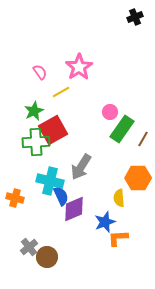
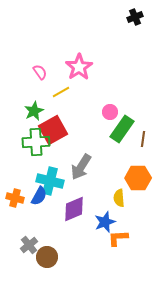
brown line: rotated 21 degrees counterclockwise
blue semicircle: moved 22 px left; rotated 54 degrees clockwise
gray cross: moved 2 px up
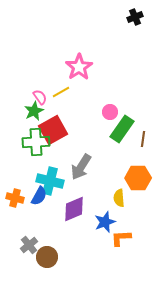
pink semicircle: moved 25 px down
orange L-shape: moved 3 px right
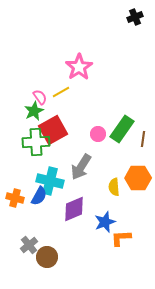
pink circle: moved 12 px left, 22 px down
yellow semicircle: moved 5 px left, 11 px up
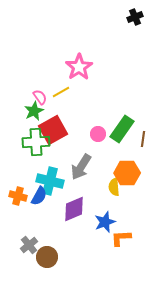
orange hexagon: moved 11 px left, 5 px up
orange cross: moved 3 px right, 2 px up
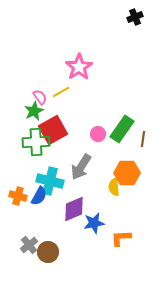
blue star: moved 11 px left, 1 px down; rotated 10 degrees clockwise
brown circle: moved 1 px right, 5 px up
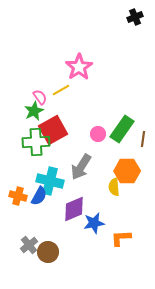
yellow line: moved 2 px up
orange hexagon: moved 2 px up
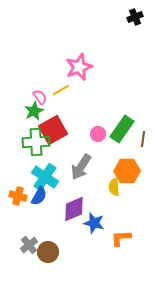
pink star: rotated 12 degrees clockwise
cyan cross: moved 5 px left, 4 px up; rotated 20 degrees clockwise
blue star: rotated 25 degrees clockwise
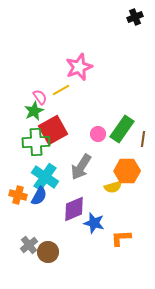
yellow semicircle: moved 1 px left; rotated 102 degrees counterclockwise
orange cross: moved 1 px up
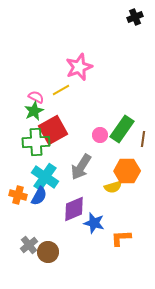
pink semicircle: moved 4 px left; rotated 28 degrees counterclockwise
pink circle: moved 2 px right, 1 px down
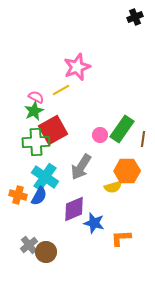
pink star: moved 2 px left
brown circle: moved 2 px left
